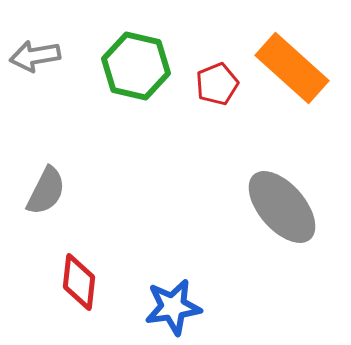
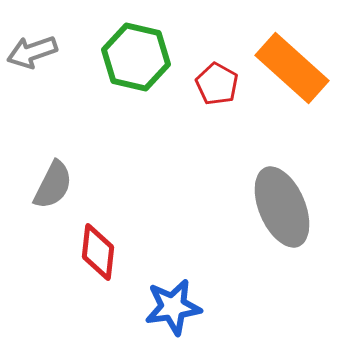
gray arrow: moved 3 px left, 4 px up; rotated 9 degrees counterclockwise
green hexagon: moved 9 px up
red pentagon: rotated 21 degrees counterclockwise
gray semicircle: moved 7 px right, 6 px up
gray ellipse: rotated 18 degrees clockwise
red diamond: moved 19 px right, 30 px up
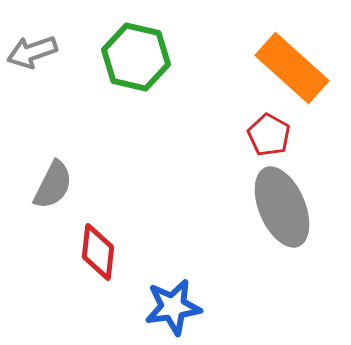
red pentagon: moved 52 px right, 51 px down
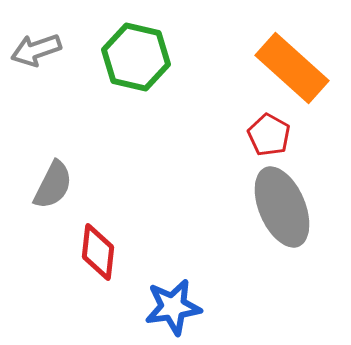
gray arrow: moved 4 px right, 2 px up
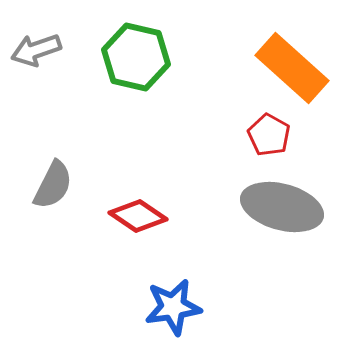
gray ellipse: rotated 52 degrees counterclockwise
red diamond: moved 40 px right, 36 px up; rotated 62 degrees counterclockwise
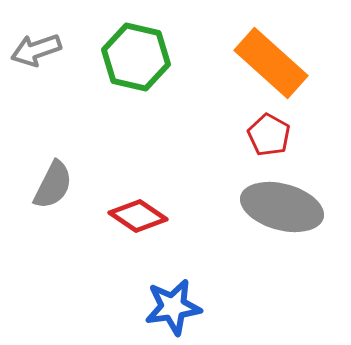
orange rectangle: moved 21 px left, 5 px up
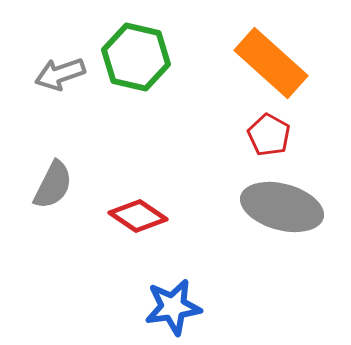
gray arrow: moved 24 px right, 24 px down
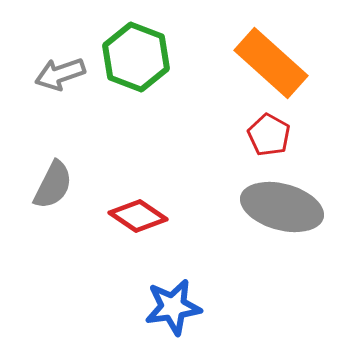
green hexagon: rotated 8 degrees clockwise
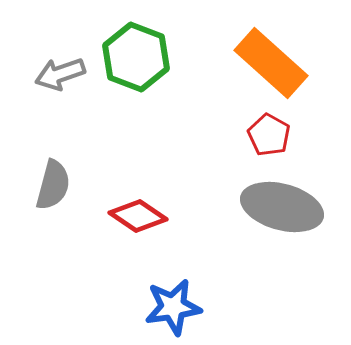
gray semicircle: rotated 12 degrees counterclockwise
